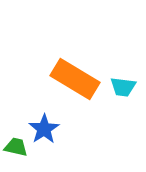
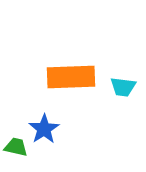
orange rectangle: moved 4 px left, 2 px up; rotated 33 degrees counterclockwise
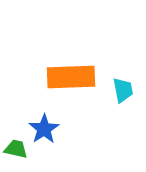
cyan trapezoid: moved 3 px down; rotated 108 degrees counterclockwise
green trapezoid: moved 2 px down
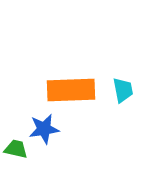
orange rectangle: moved 13 px down
blue star: rotated 24 degrees clockwise
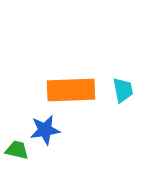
blue star: moved 1 px right, 1 px down
green trapezoid: moved 1 px right, 1 px down
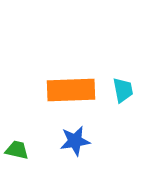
blue star: moved 30 px right, 11 px down
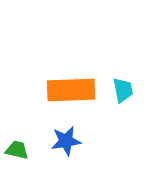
blue star: moved 9 px left
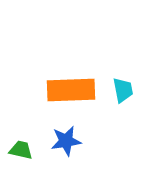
green trapezoid: moved 4 px right
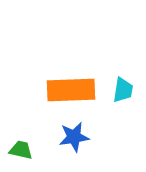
cyan trapezoid: rotated 20 degrees clockwise
blue star: moved 8 px right, 4 px up
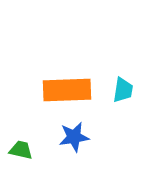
orange rectangle: moved 4 px left
